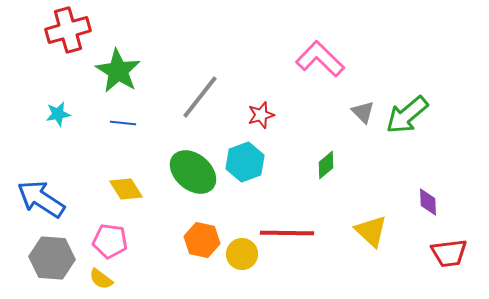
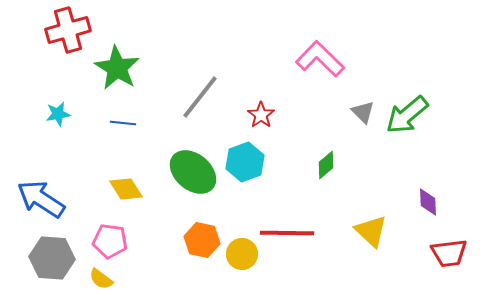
green star: moved 1 px left, 3 px up
red star: rotated 20 degrees counterclockwise
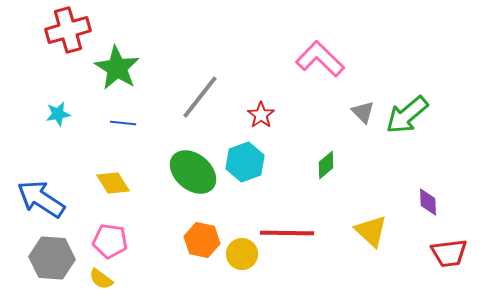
yellow diamond: moved 13 px left, 6 px up
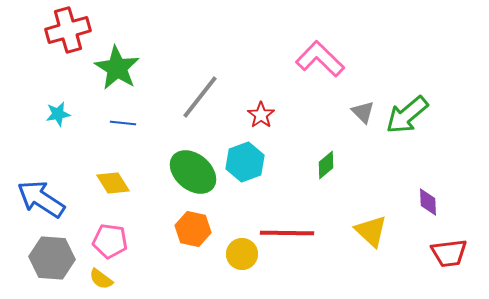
orange hexagon: moved 9 px left, 11 px up
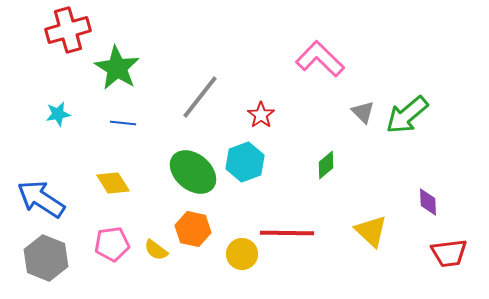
pink pentagon: moved 2 px right, 3 px down; rotated 16 degrees counterclockwise
gray hexagon: moved 6 px left; rotated 18 degrees clockwise
yellow semicircle: moved 55 px right, 29 px up
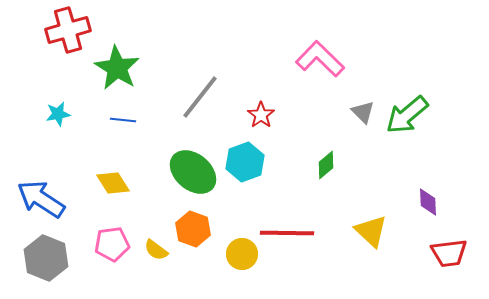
blue line: moved 3 px up
orange hexagon: rotated 8 degrees clockwise
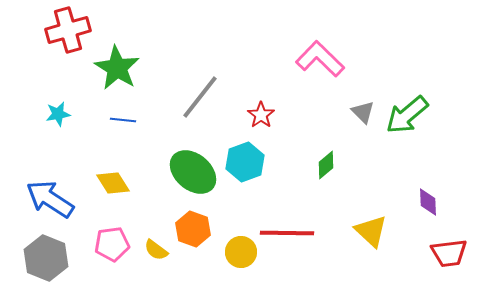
blue arrow: moved 9 px right
yellow circle: moved 1 px left, 2 px up
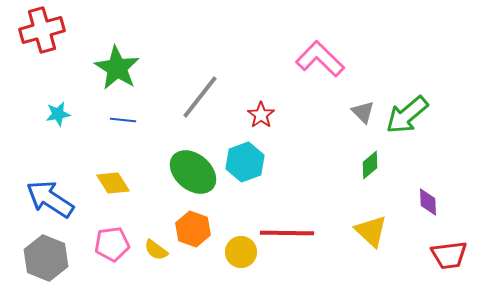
red cross: moved 26 px left
green diamond: moved 44 px right
red trapezoid: moved 2 px down
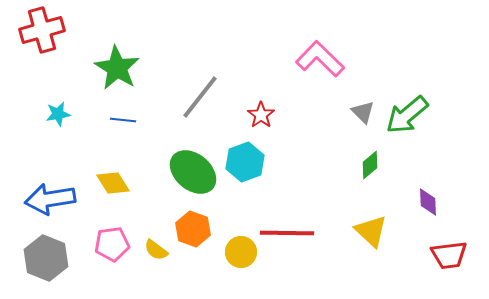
blue arrow: rotated 42 degrees counterclockwise
